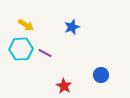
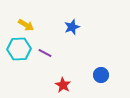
cyan hexagon: moved 2 px left
red star: moved 1 px left, 1 px up
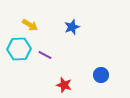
yellow arrow: moved 4 px right
purple line: moved 2 px down
red star: moved 1 px right; rotated 14 degrees counterclockwise
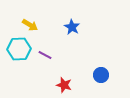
blue star: rotated 21 degrees counterclockwise
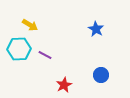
blue star: moved 24 px right, 2 px down
red star: rotated 28 degrees clockwise
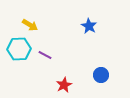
blue star: moved 7 px left, 3 px up
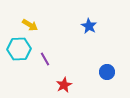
purple line: moved 4 px down; rotated 32 degrees clockwise
blue circle: moved 6 px right, 3 px up
